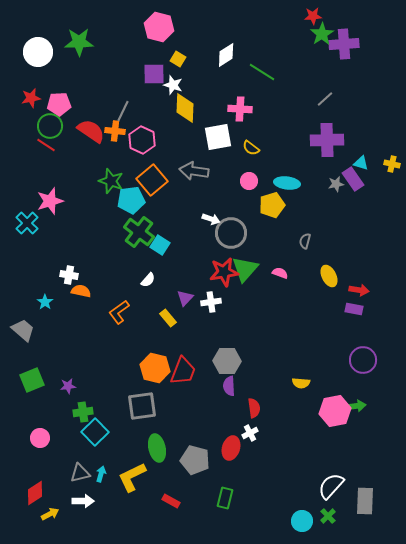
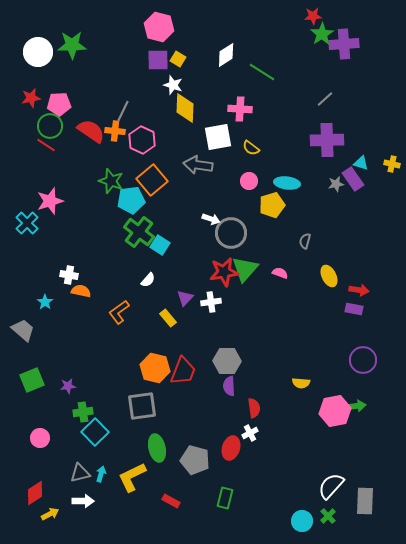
green star at (79, 42): moved 7 px left, 3 px down
purple square at (154, 74): moved 4 px right, 14 px up
gray arrow at (194, 171): moved 4 px right, 6 px up
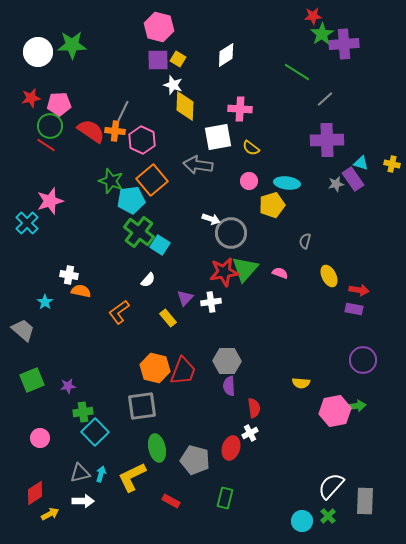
green line at (262, 72): moved 35 px right
yellow diamond at (185, 108): moved 2 px up
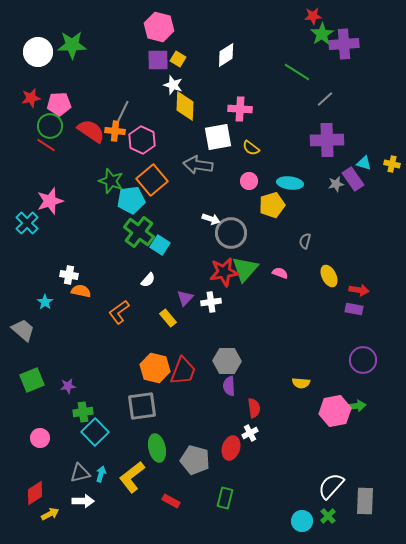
cyan triangle at (361, 163): moved 3 px right
cyan ellipse at (287, 183): moved 3 px right
yellow L-shape at (132, 477): rotated 12 degrees counterclockwise
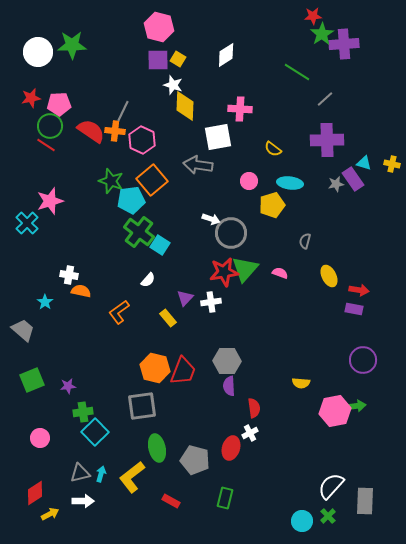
yellow semicircle at (251, 148): moved 22 px right, 1 px down
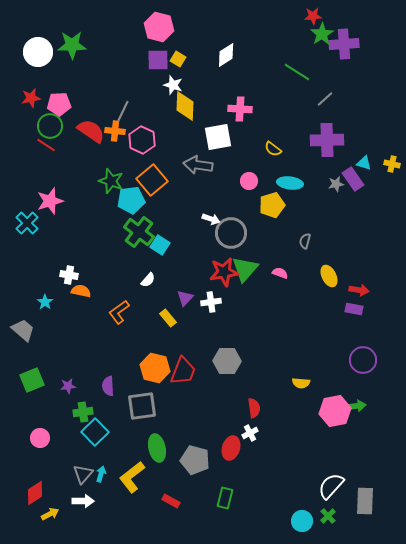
purple semicircle at (229, 386): moved 121 px left
gray triangle at (80, 473): moved 3 px right, 1 px down; rotated 35 degrees counterclockwise
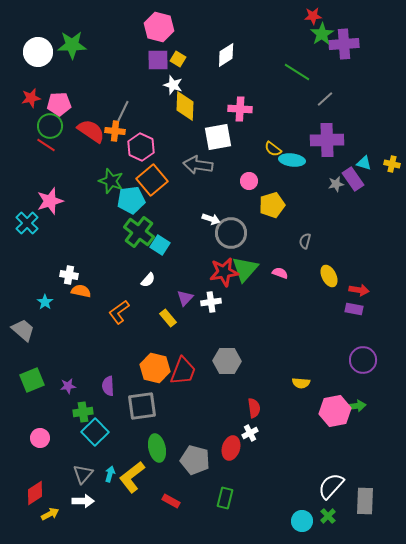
pink hexagon at (142, 140): moved 1 px left, 7 px down
cyan ellipse at (290, 183): moved 2 px right, 23 px up
cyan arrow at (101, 474): moved 9 px right
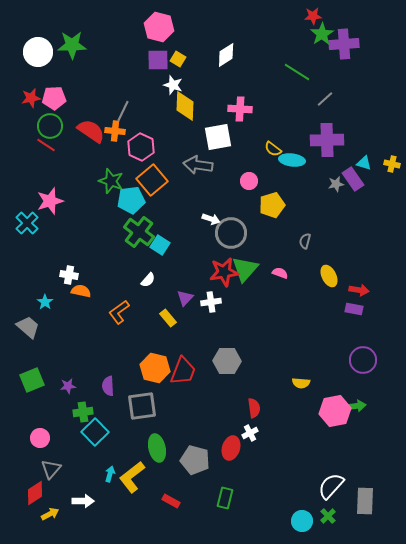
pink pentagon at (59, 104): moved 5 px left, 6 px up
gray trapezoid at (23, 330): moved 5 px right, 3 px up
gray triangle at (83, 474): moved 32 px left, 5 px up
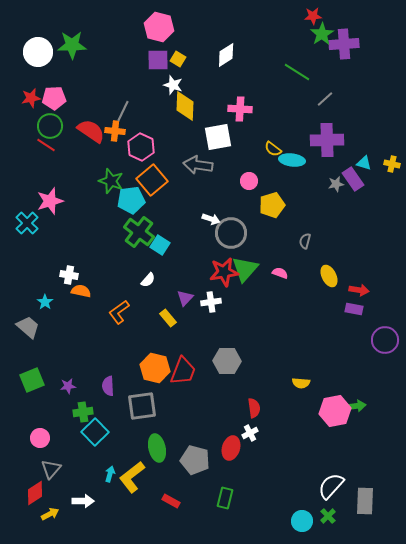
purple circle at (363, 360): moved 22 px right, 20 px up
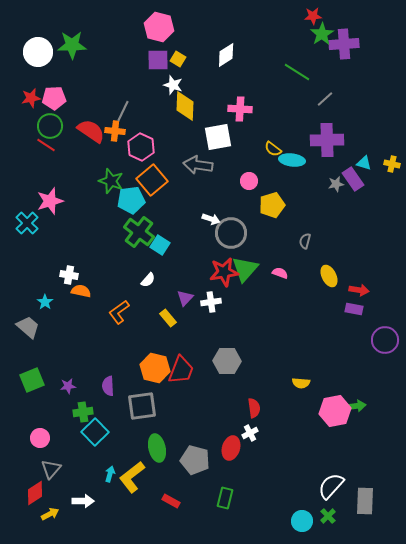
red trapezoid at (183, 371): moved 2 px left, 1 px up
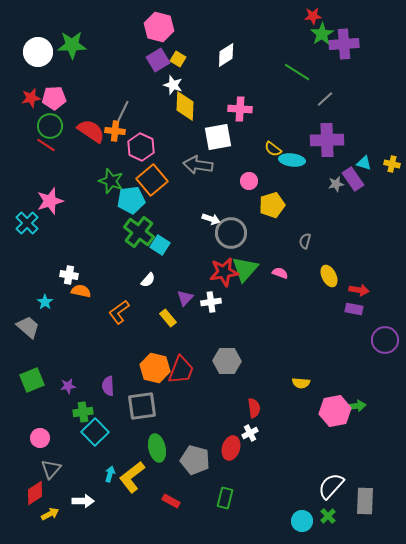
purple square at (158, 60): rotated 30 degrees counterclockwise
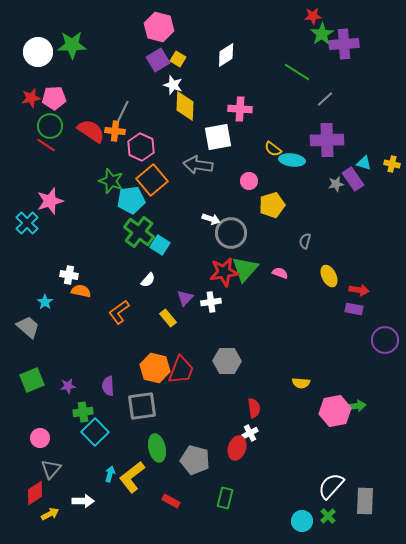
red ellipse at (231, 448): moved 6 px right
